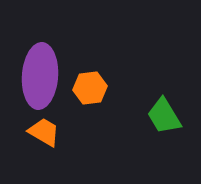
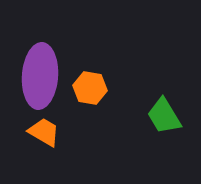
orange hexagon: rotated 16 degrees clockwise
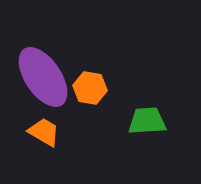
purple ellipse: moved 3 px right, 1 px down; rotated 38 degrees counterclockwise
green trapezoid: moved 17 px left, 5 px down; rotated 117 degrees clockwise
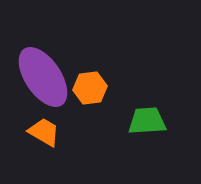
orange hexagon: rotated 16 degrees counterclockwise
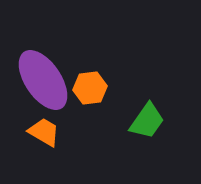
purple ellipse: moved 3 px down
green trapezoid: rotated 129 degrees clockwise
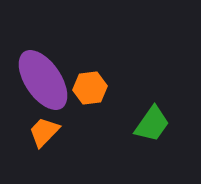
green trapezoid: moved 5 px right, 3 px down
orange trapezoid: rotated 76 degrees counterclockwise
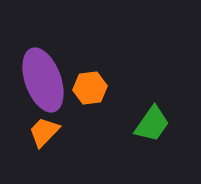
purple ellipse: rotated 14 degrees clockwise
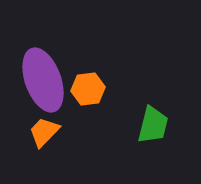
orange hexagon: moved 2 px left, 1 px down
green trapezoid: moved 1 px right, 1 px down; rotated 21 degrees counterclockwise
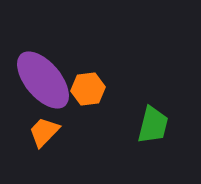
purple ellipse: rotated 20 degrees counterclockwise
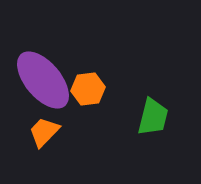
green trapezoid: moved 8 px up
